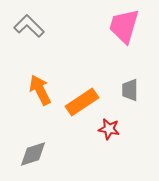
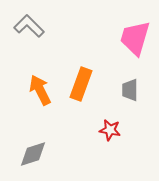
pink trapezoid: moved 11 px right, 12 px down
orange rectangle: moved 1 px left, 18 px up; rotated 36 degrees counterclockwise
red star: moved 1 px right, 1 px down
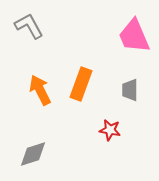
gray L-shape: rotated 16 degrees clockwise
pink trapezoid: moved 1 px left, 2 px up; rotated 39 degrees counterclockwise
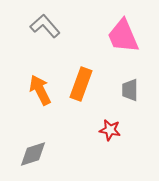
gray L-shape: moved 16 px right; rotated 12 degrees counterclockwise
pink trapezoid: moved 11 px left
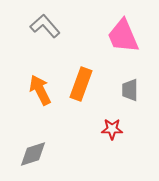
red star: moved 2 px right, 1 px up; rotated 10 degrees counterclockwise
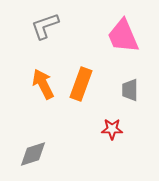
gray L-shape: rotated 68 degrees counterclockwise
orange arrow: moved 3 px right, 6 px up
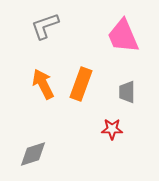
gray trapezoid: moved 3 px left, 2 px down
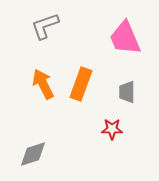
pink trapezoid: moved 2 px right, 2 px down
